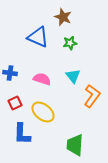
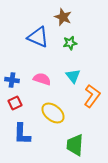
blue cross: moved 2 px right, 7 px down
yellow ellipse: moved 10 px right, 1 px down
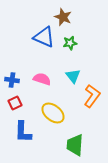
blue triangle: moved 6 px right
blue L-shape: moved 1 px right, 2 px up
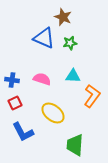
blue triangle: moved 1 px down
cyan triangle: rotated 49 degrees counterclockwise
blue L-shape: rotated 30 degrees counterclockwise
